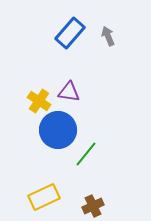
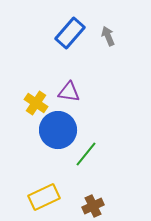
yellow cross: moved 3 px left, 2 px down
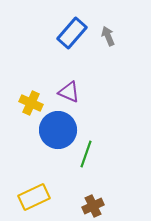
blue rectangle: moved 2 px right
purple triangle: rotated 15 degrees clockwise
yellow cross: moved 5 px left; rotated 10 degrees counterclockwise
green line: rotated 20 degrees counterclockwise
yellow rectangle: moved 10 px left
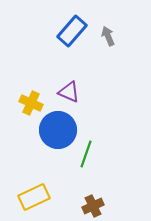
blue rectangle: moved 2 px up
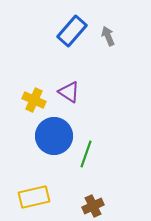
purple triangle: rotated 10 degrees clockwise
yellow cross: moved 3 px right, 3 px up
blue circle: moved 4 px left, 6 px down
yellow rectangle: rotated 12 degrees clockwise
